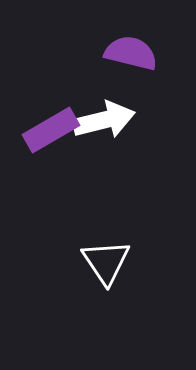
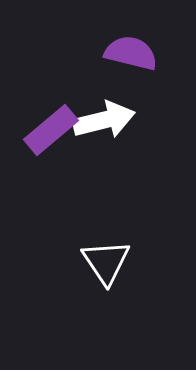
purple rectangle: rotated 10 degrees counterclockwise
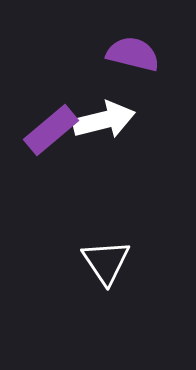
purple semicircle: moved 2 px right, 1 px down
